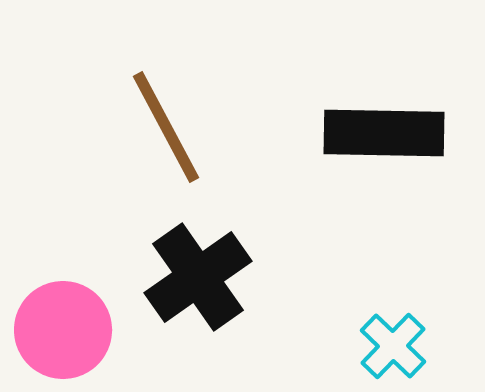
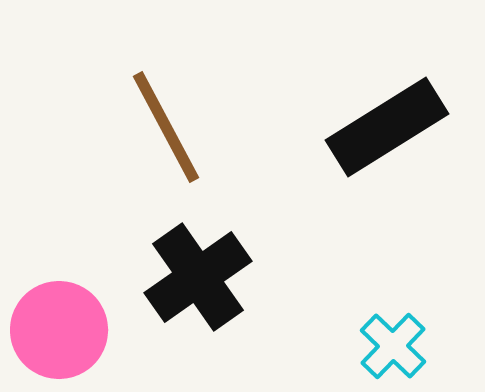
black rectangle: moved 3 px right, 6 px up; rotated 33 degrees counterclockwise
pink circle: moved 4 px left
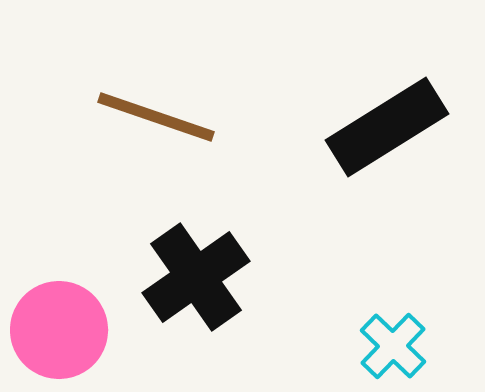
brown line: moved 10 px left, 10 px up; rotated 43 degrees counterclockwise
black cross: moved 2 px left
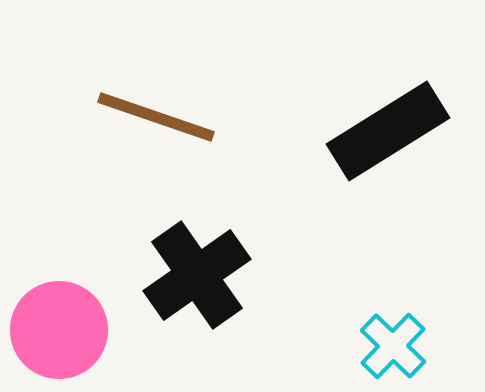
black rectangle: moved 1 px right, 4 px down
black cross: moved 1 px right, 2 px up
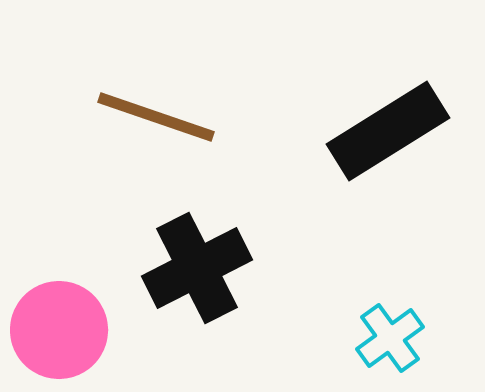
black cross: moved 7 px up; rotated 8 degrees clockwise
cyan cross: moved 3 px left, 8 px up; rotated 10 degrees clockwise
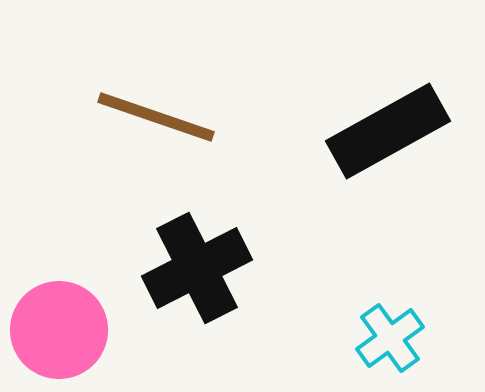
black rectangle: rotated 3 degrees clockwise
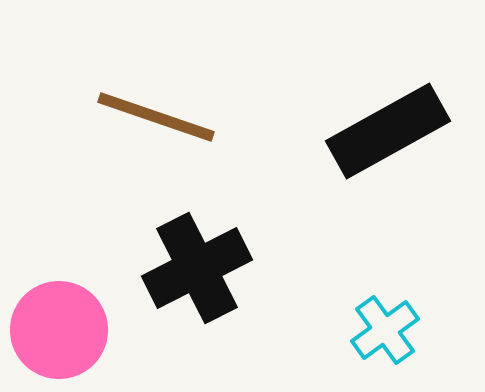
cyan cross: moved 5 px left, 8 px up
